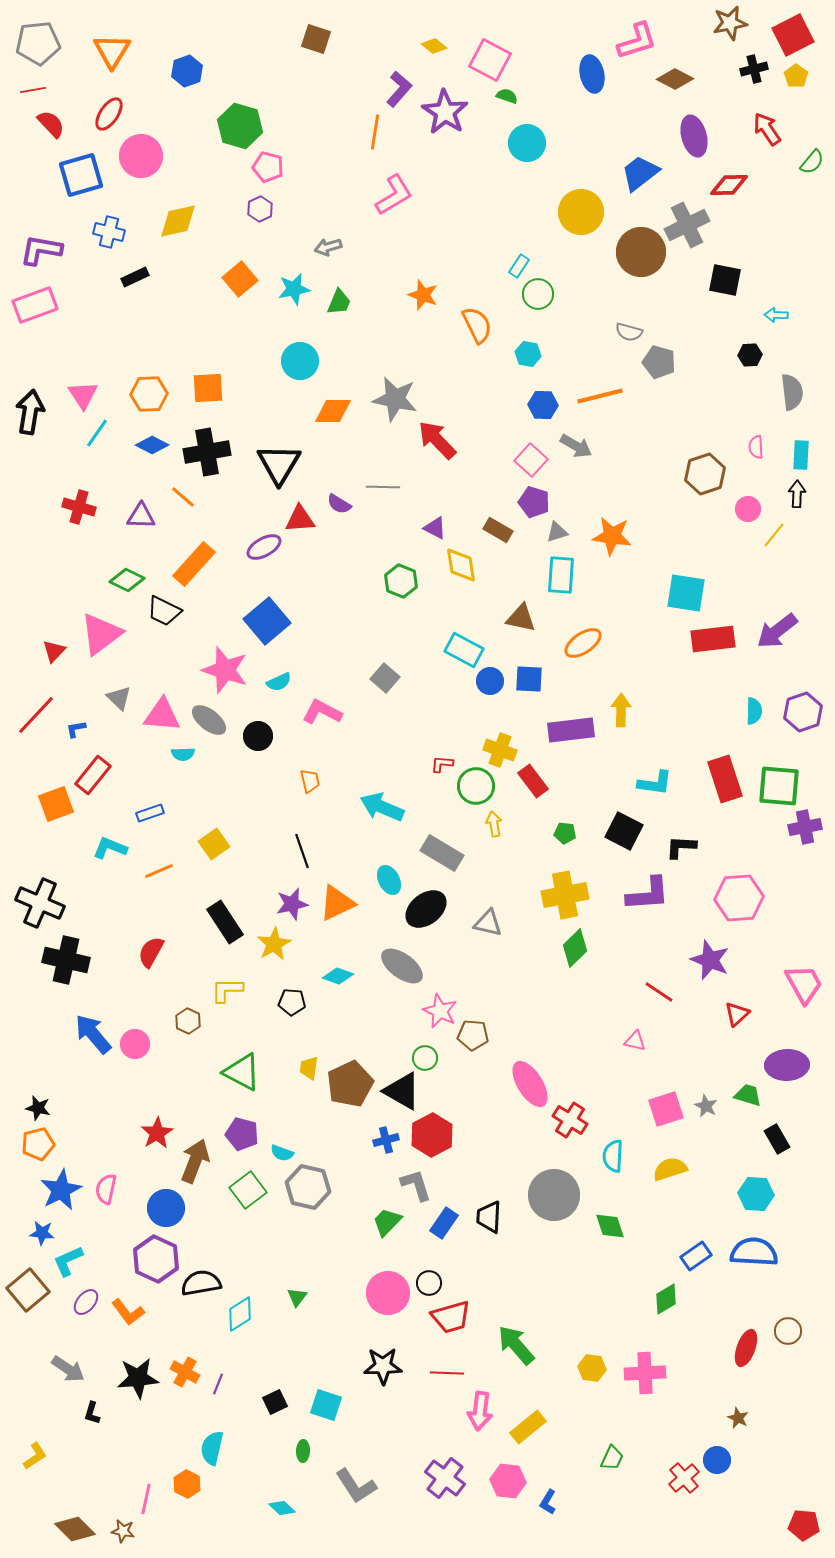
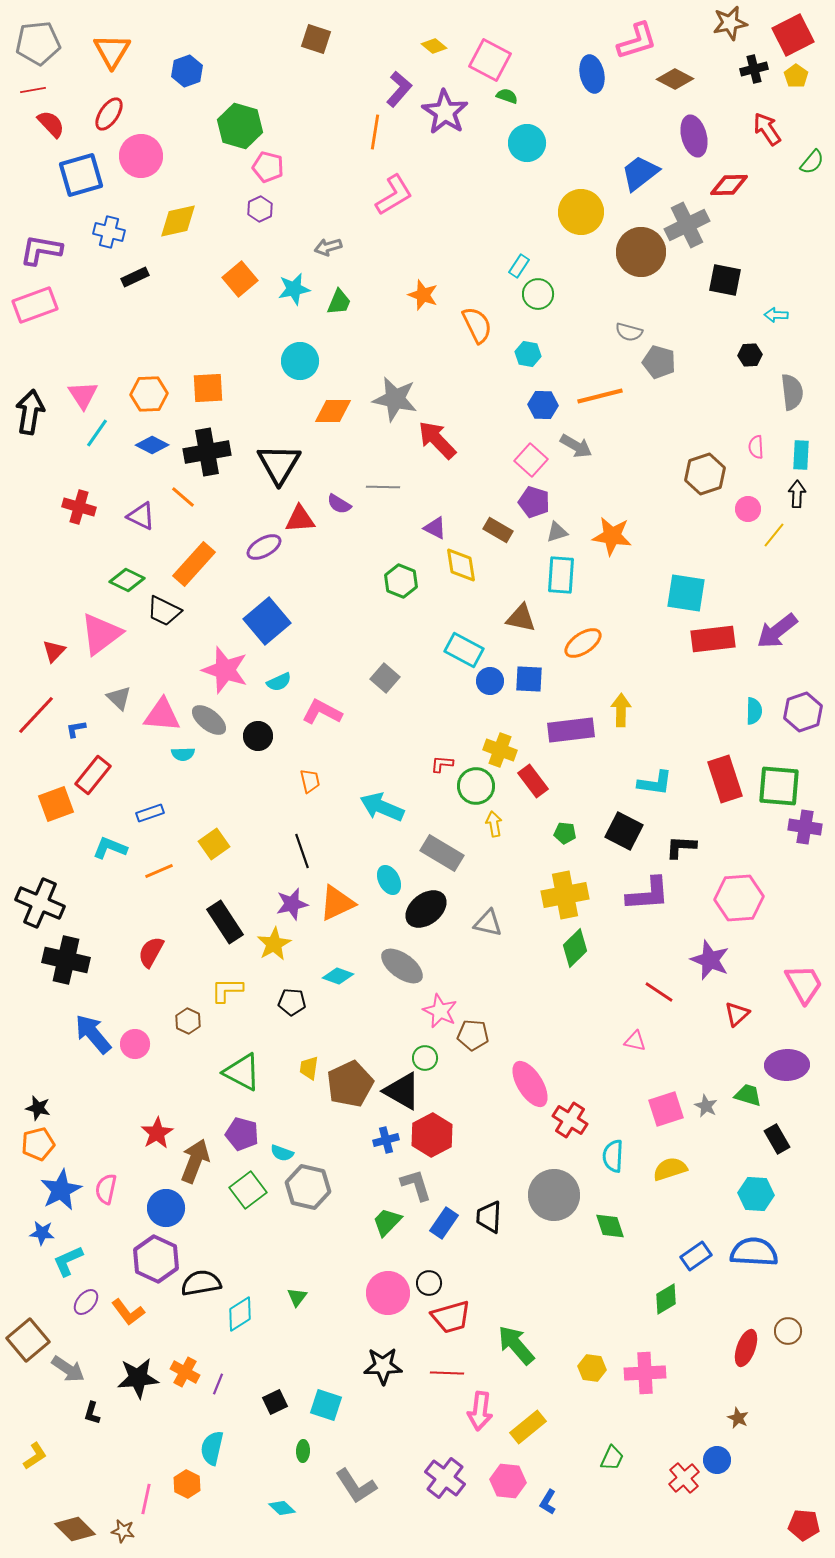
purple triangle at (141, 516): rotated 24 degrees clockwise
purple cross at (805, 827): rotated 20 degrees clockwise
brown square at (28, 1290): moved 50 px down
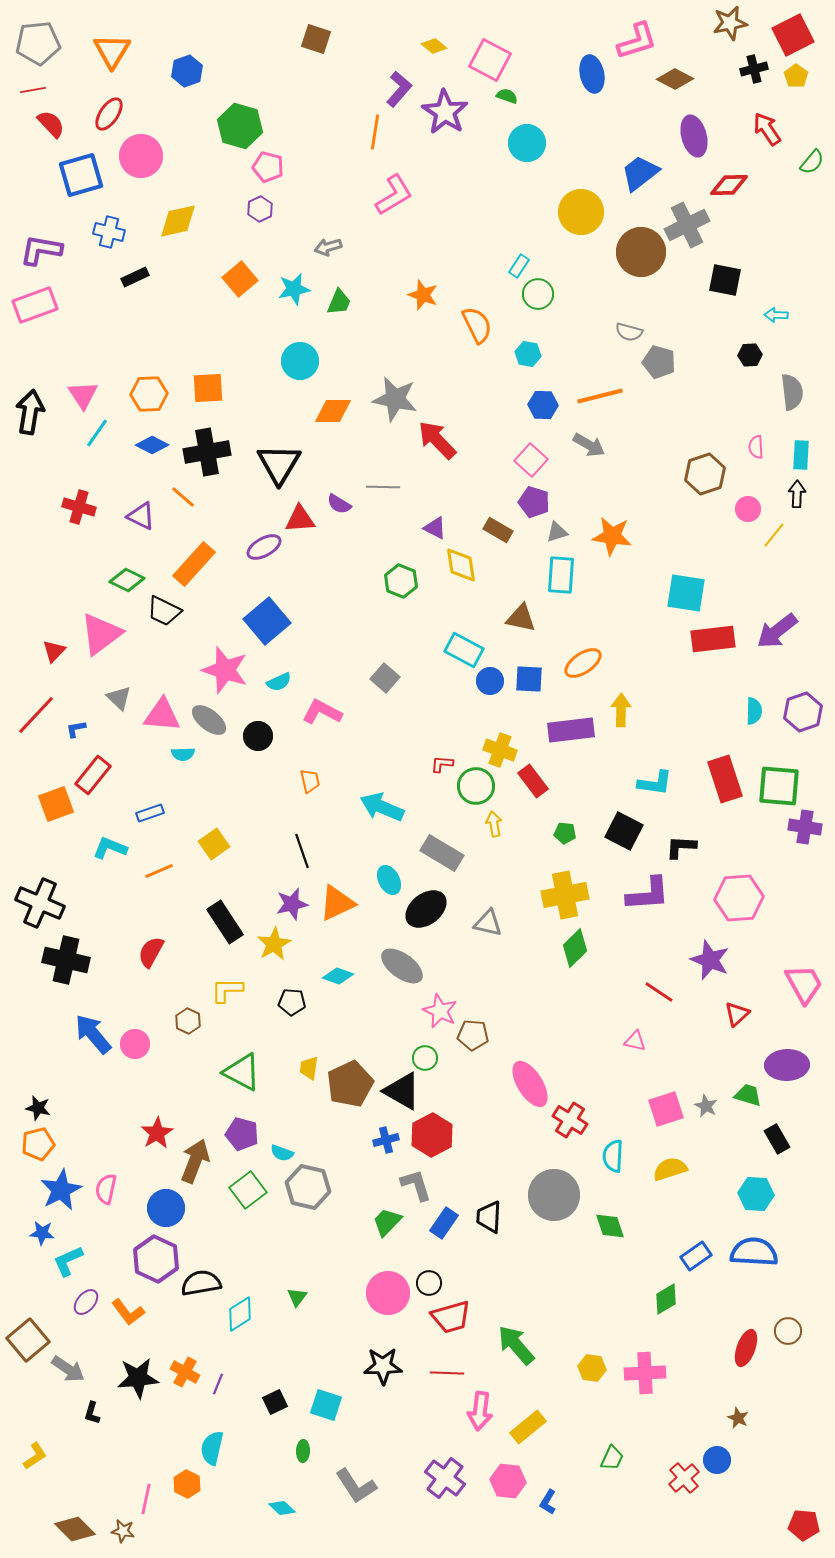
gray arrow at (576, 446): moved 13 px right, 1 px up
orange ellipse at (583, 643): moved 20 px down
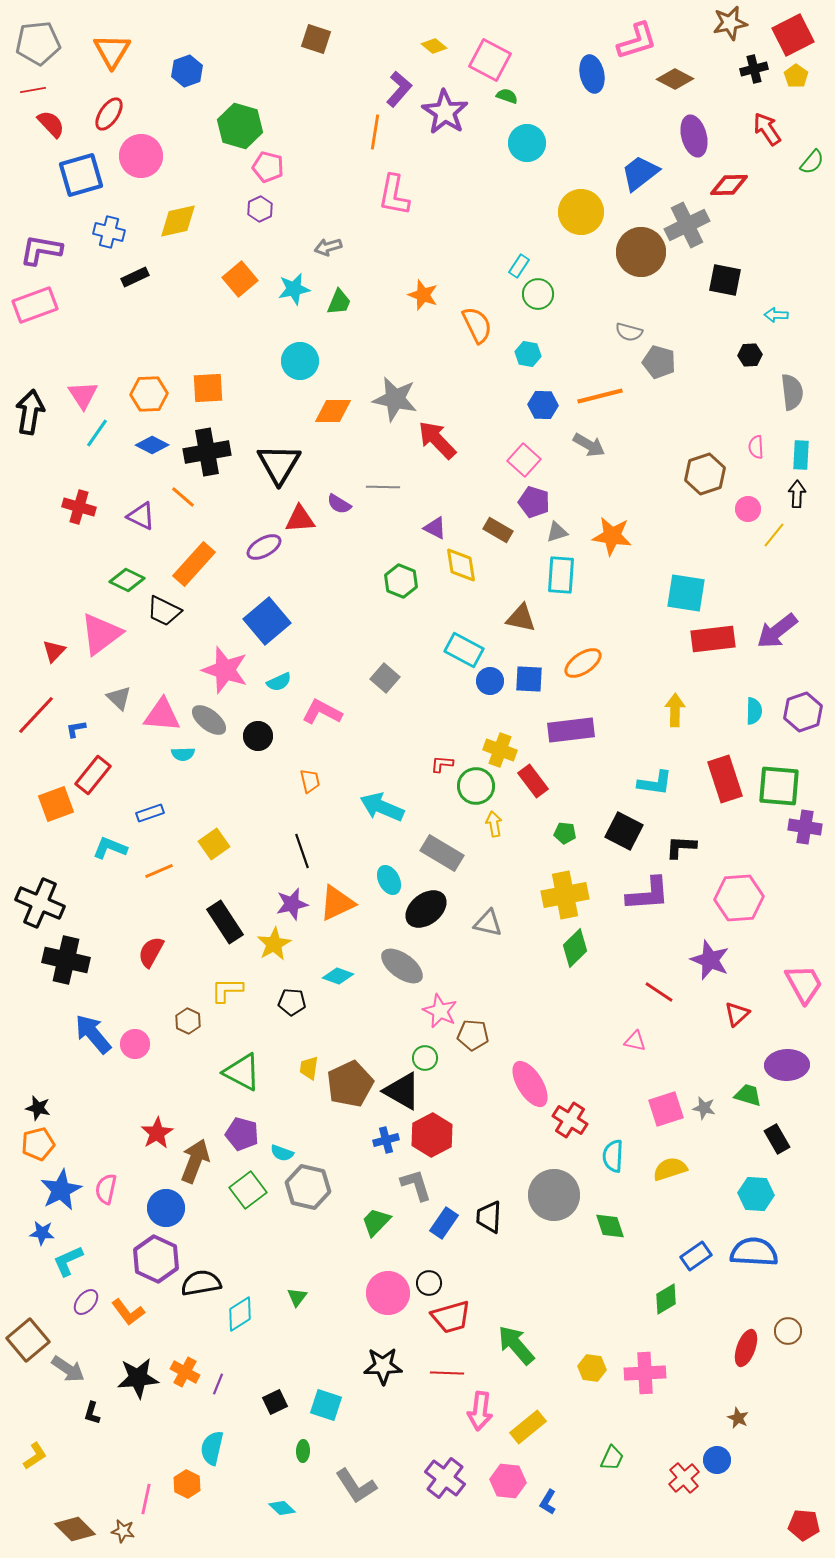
pink L-shape at (394, 195): rotated 132 degrees clockwise
pink square at (531, 460): moved 7 px left
yellow arrow at (621, 710): moved 54 px right
gray star at (706, 1106): moved 2 px left, 2 px down; rotated 15 degrees counterclockwise
green trapezoid at (387, 1222): moved 11 px left
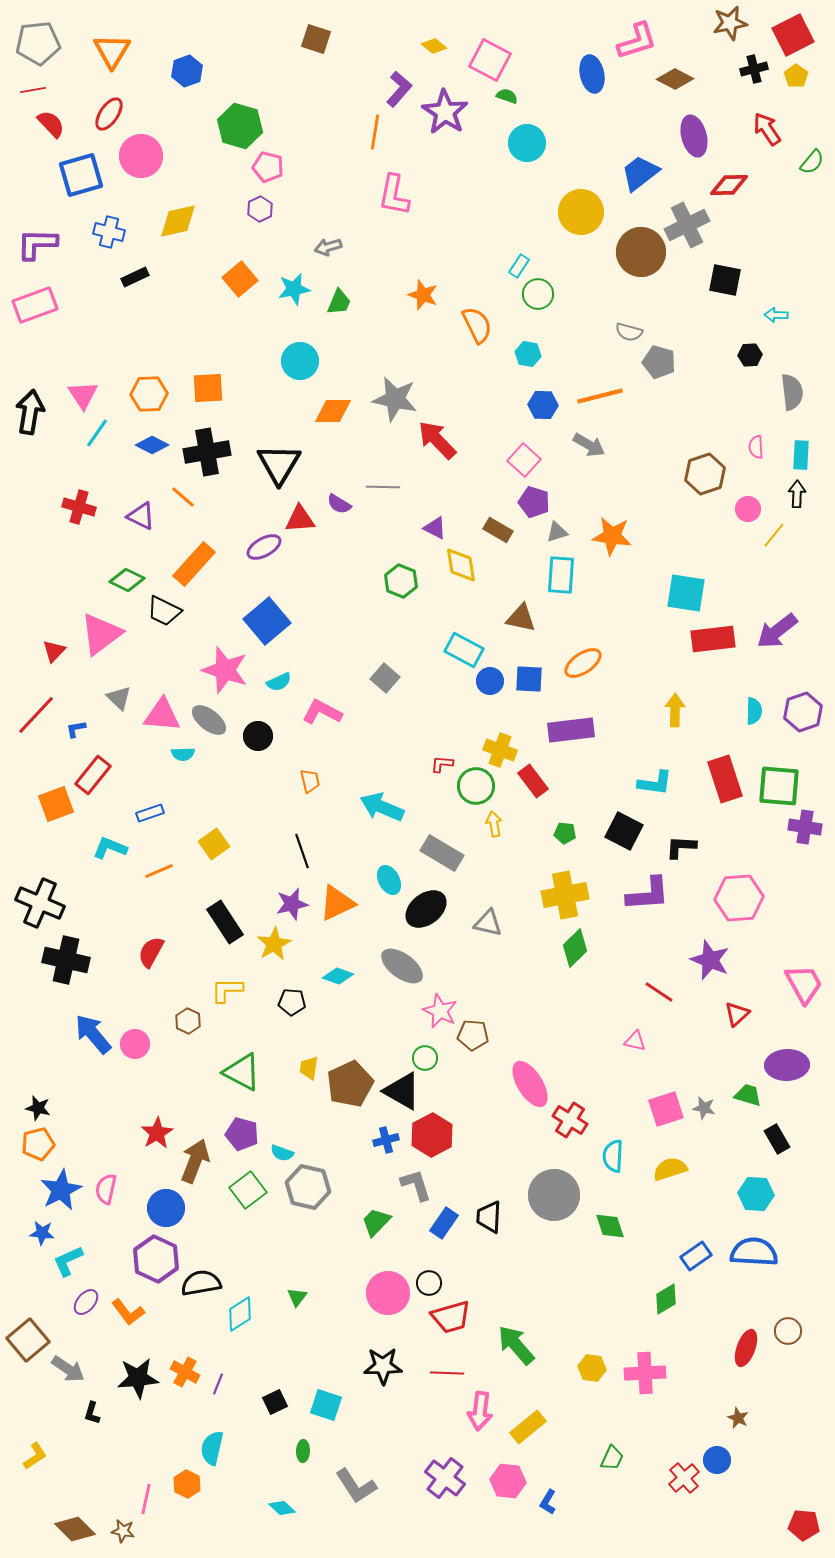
purple L-shape at (41, 250): moved 4 px left, 6 px up; rotated 9 degrees counterclockwise
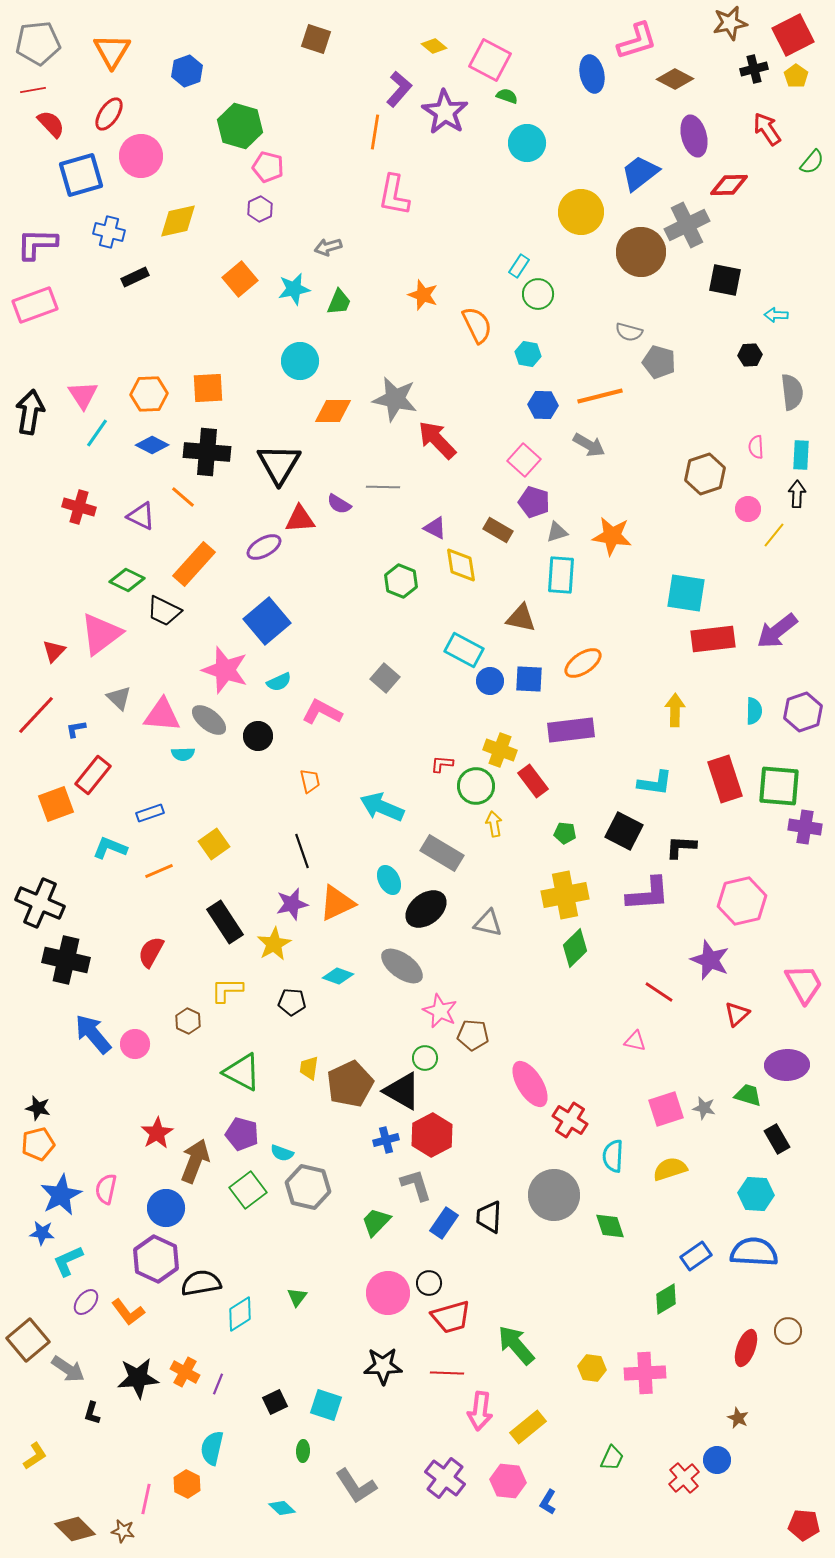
black cross at (207, 452): rotated 15 degrees clockwise
pink hexagon at (739, 898): moved 3 px right, 3 px down; rotated 9 degrees counterclockwise
blue star at (61, 1190): moved 5 px down
